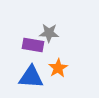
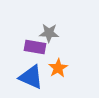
purple rectangle: moved 2 px right, 2 px down
blue triangle: rotated 20 degrees clockwise
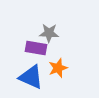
purple rectangle: moved 1 px right, 1 px down
orange star: rotated 12 degrees clockwise
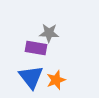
orange star: moved 2 px left, 12 px down
blue triangle: rotated 28 degrees clockwise
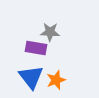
gray star: moved 1 px right, 1 px up
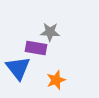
blue triangle: moved 13 px left, 9 px up
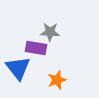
orange star: moved 1 px right
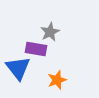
gray star: rotated 30 degrees counterclockwise
purple rectangle: moved 1 px down
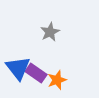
purple rectangle: moved 24 px down; rotated 25 degrees clockwise
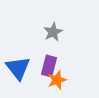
gray star: moved 3 px right
purple rectangle: moved 13 px right, 7 px up; rotated 70 degrees clockwise
